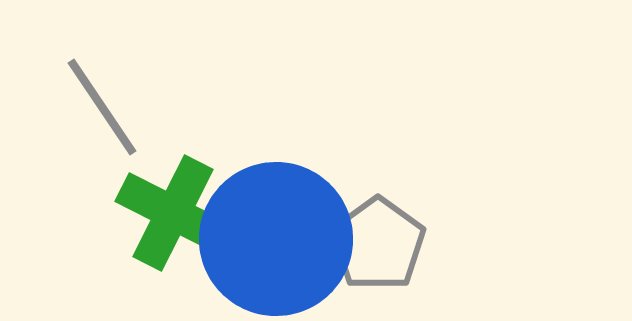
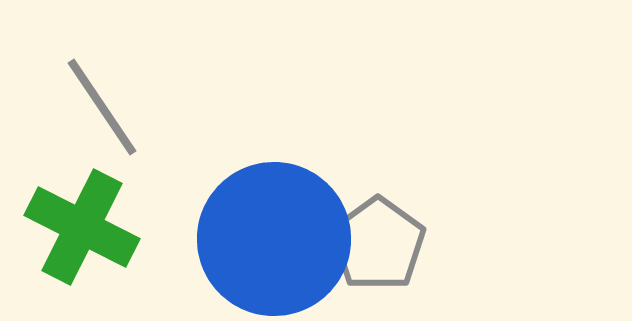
green cross: moved 91 px left, 14 px down
blue circle: moved 2 px left
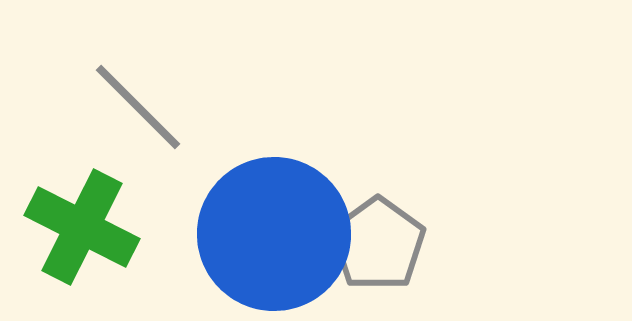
gray line: moved 36 px right; rotated 11 degrees counterclockwise
blue circle: moved 5 px up
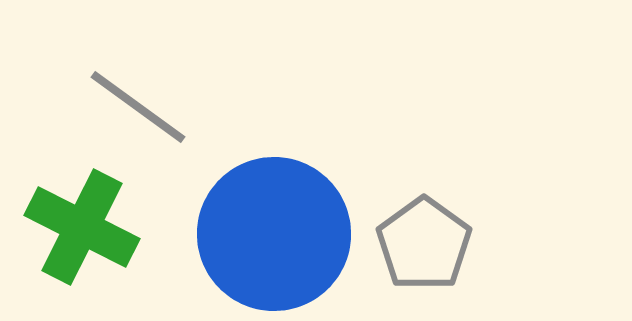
gray line: rotated 9 degrees counterclockwise
gray pentagon: moved 46 px right
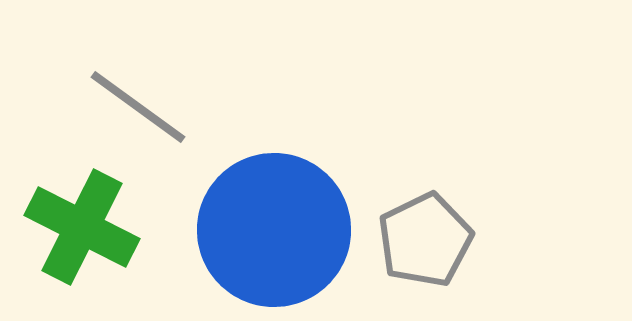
blue circle: moved 4 px up
gray pentagon: moved 1 px right, 4 px up; rotated 10 degrees clockwise
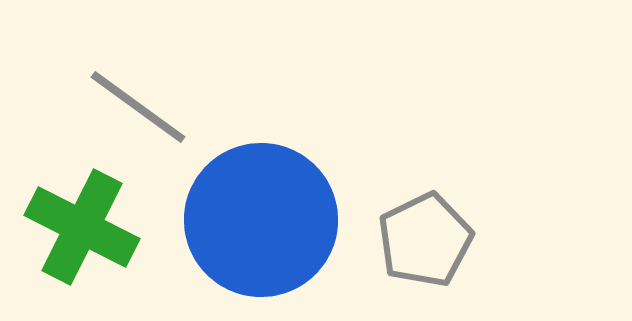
blue circle: moved 13 px left, 10 px up
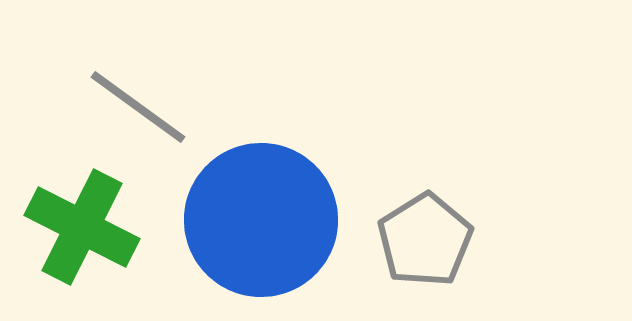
gray pentagon: rotated 6 degrees counterclockwise
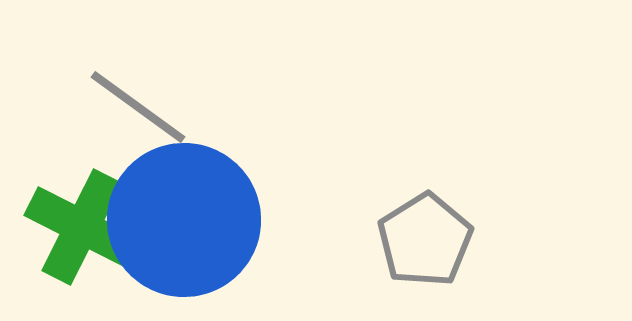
blue circle: moved 77 px left
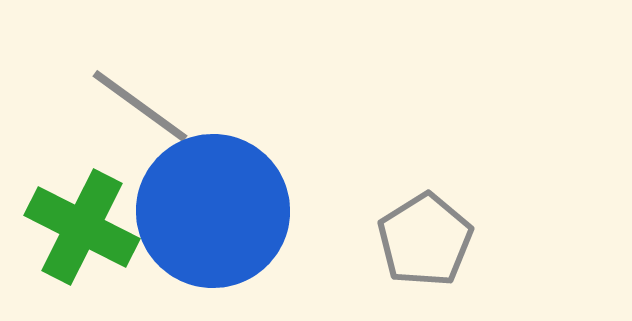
gray line: moved 2 px right, 1 px up
blue circle: moved 29 px right, 9 px up
